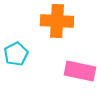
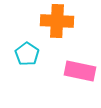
cyan pentagon: moved 11 px right; rotated 10 degrees counterclockwise
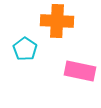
cyan pentagon: moved 2 px left, 5 px up
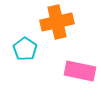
orange cross: moved 1 px down; rotated 16 degrees counterclockwise
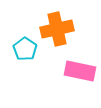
orange cross: moved 7 px down
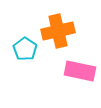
orange cross: moved 1 px right, 2 px down
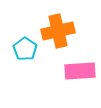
pink rectangle: rotated 16 degrees counterclockwise
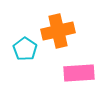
pink rectangle: moved 1 px left, 2 px down
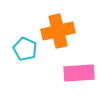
cyan pentagon: rotated 10 degrees counterclockwise
